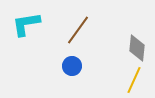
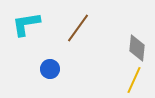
brown line: moved 2 px up
blue circle: moved 22 px left, 3 px down
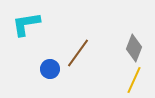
brown line: moved 25 px down
gray diamond: moved 3 px left; rotated 16 degrees clockwise
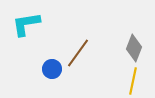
blue circle: moved 2 px right
yellow line: moved 1 px left, 1 px down; rotated 12 degrees counterclockwise
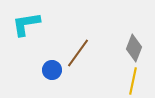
blue circle: moved 1 px down
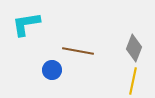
brown line: moved 2 px up; rotated 64 degrees clockwise
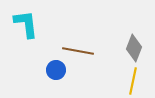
cyan L-shape: rotated 92 degrees clockwise
blue circle: moved 4 px right
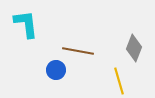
yellow line: moved 14 px left; rotated 28 degrees counterclockwise
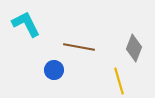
cyan L-shape: rotated 20 degrees counterclockwise
brown line: moved 1 px right, 4 px up
blue circle: moved 2 px left
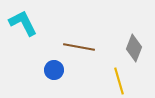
cyan L-shape: moved 3 px left, 1 px up
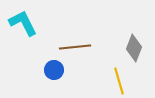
brown line: moved 4 px left; rotated 16 degrees counterclockwise
